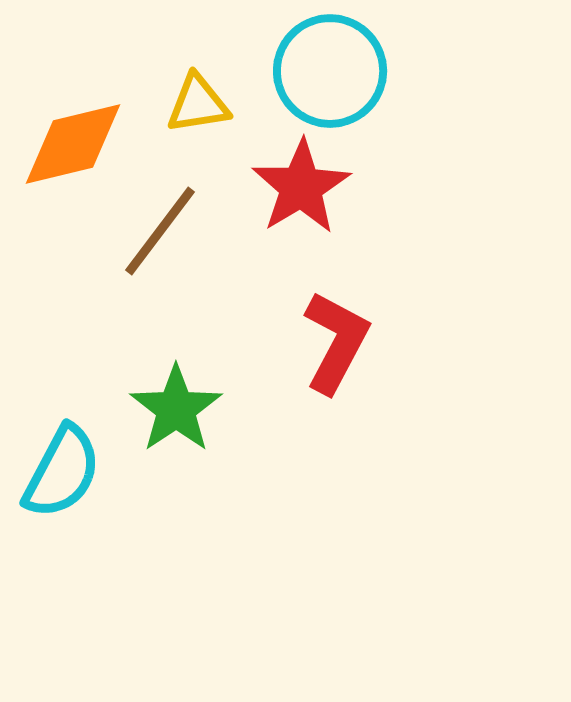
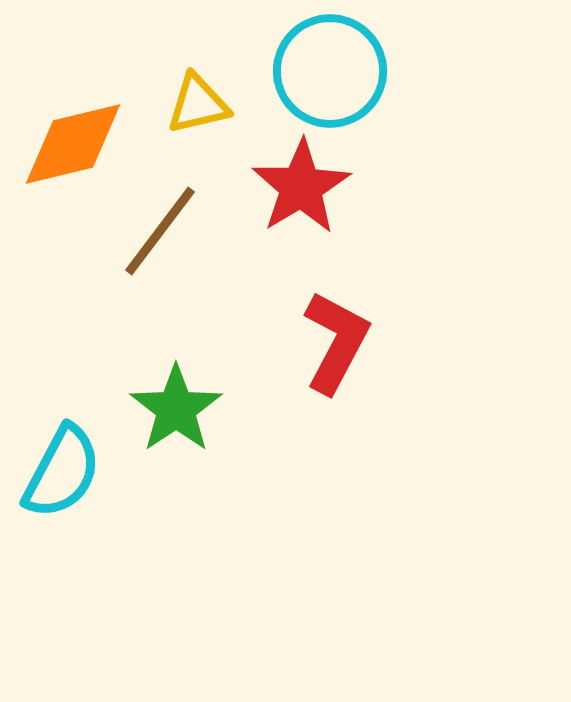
yellow triangle: rotated 4 degrees counterclockwise
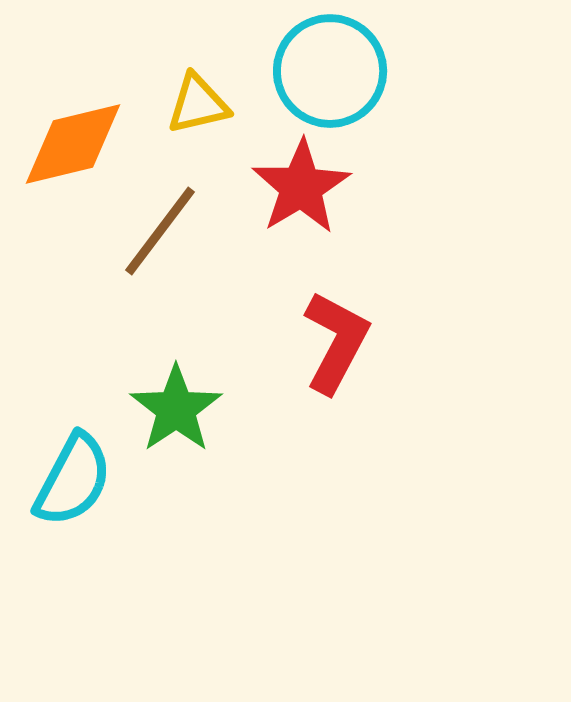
cyan semicircle: moved 11 px right, 8 px down
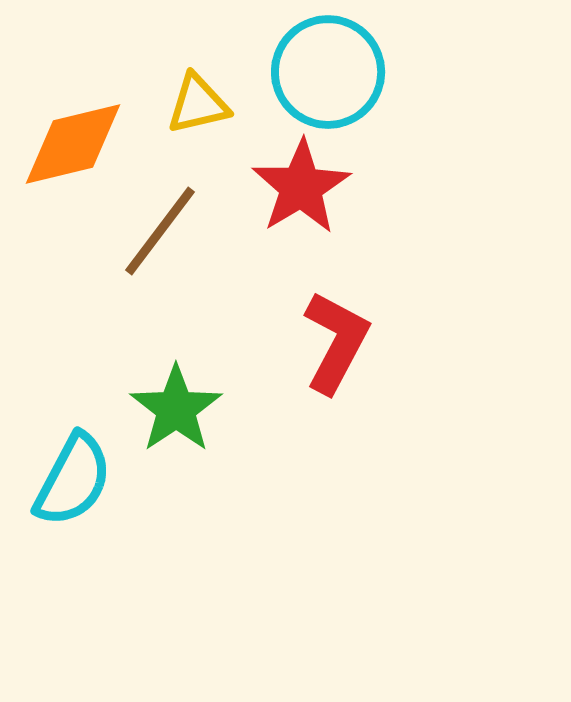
cyan circle: moved 2 px left, 1 px down
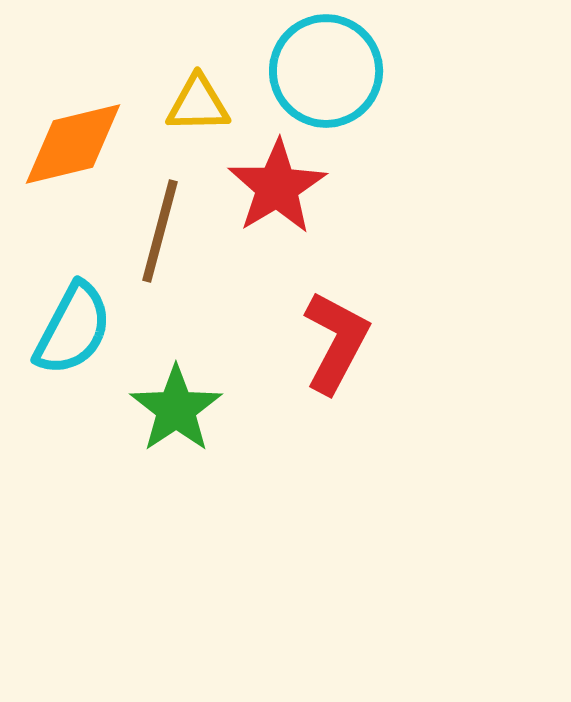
cyan circle: moved 2 px left, 1 px up
yellow triangle: rotated 12 degrees clockwise
red star: moved 24 px left
brown line: rotated 22 degrees counterclockwise
cyan semicircle: moved 151 px up
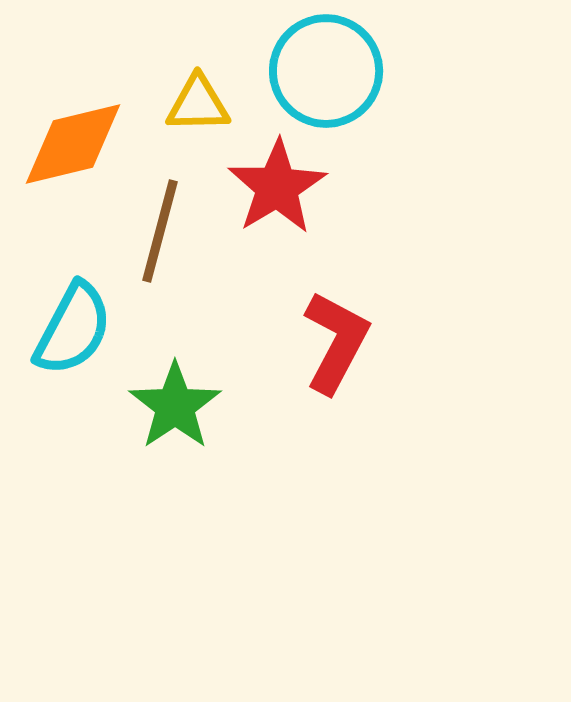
green star: moved 1 px left, 3 px up
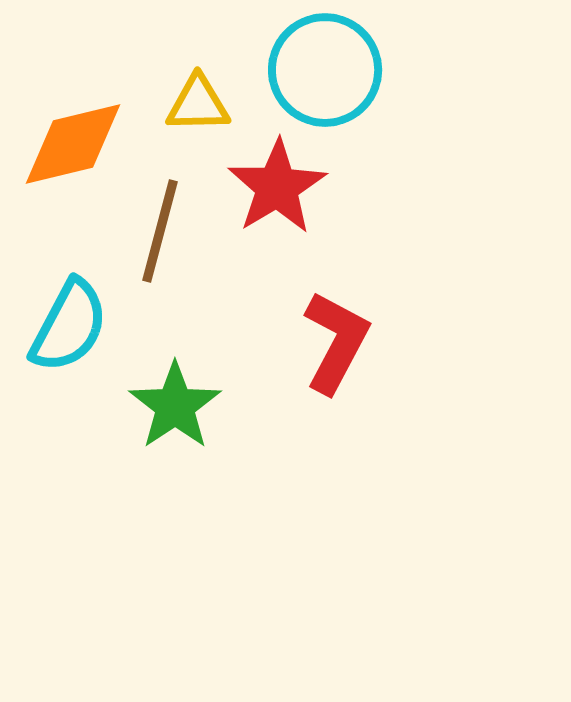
cyan circle: moved 1 px left, 1 px up
cyan semicircle: moved 4 px left, 3 px up
